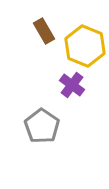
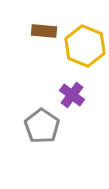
brown rectangle: rotated 55 degrees counterclockwise
purple cross: moved 10 px down
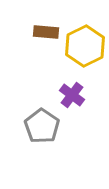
brown rectangle: moved 2 px right, 1 px down
yellow hexagon: rotated 12 degrees clockwise
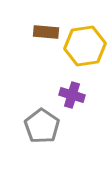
yellow hexagon: rotated 18 degrees clockwise
purple cross: rotated 20 degrees counterclockwise
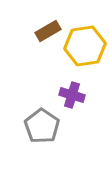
brown rectangle: moved 2 px right, 1 px up; rotated 35 degrees counterclockwise
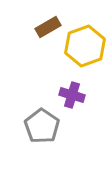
brown rectangle: moved 4 px up
yellow hexagon: rotated 12 degrees counterclockwise
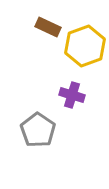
brown rectangle: rotated 55 degrees clockwise
gray pentagon: moved 4 px left, 4 px down
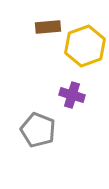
brown rectangle: rotated 30 degrees counterclockwise
gray pentagon: rotated 12 degrees counterclockwise
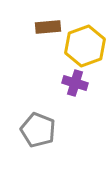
purple cross: moved 3 px right, 12 px up
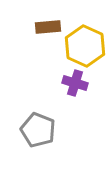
yellow hexagon: rotated 15 degrees counterclockwise
